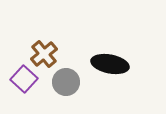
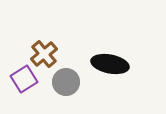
purple square: rotated 16 degrees clockwise
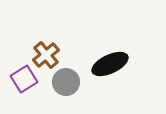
brown cross: moved 2 px right, 1 px down
black ellipse: rotated 36 degrees counterclockwise
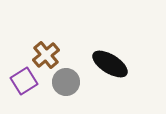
black ellipse: rotated 57 degrees clockwise
purple square: moved 2 px down
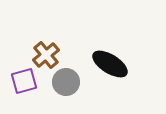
purple square: rotated 16 degrees clockwise
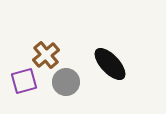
black ellipse: rotated 15 degrees clockwise
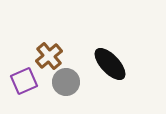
brown cross: moved 3 px right, 1 px down
purple square: rotated 8 degrees counterclockwise
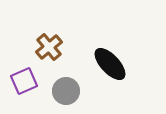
brown cross: moved 9 px up
gray circle: moved 9 px down
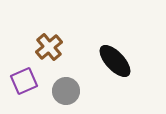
black ellipse: moved 5 px right, 3 px up
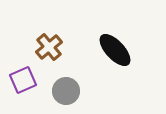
black ellipse: moved 11 px up
purple square: moved 1 px left, 1 px up
